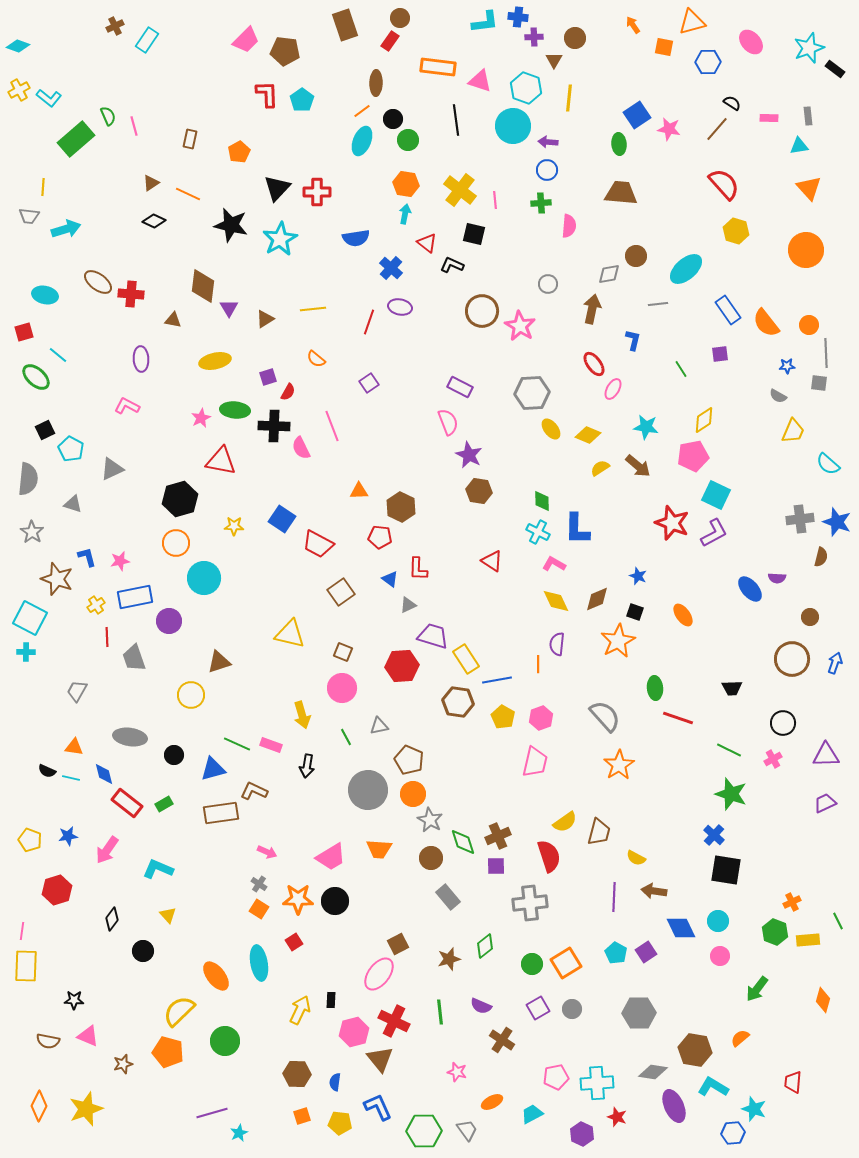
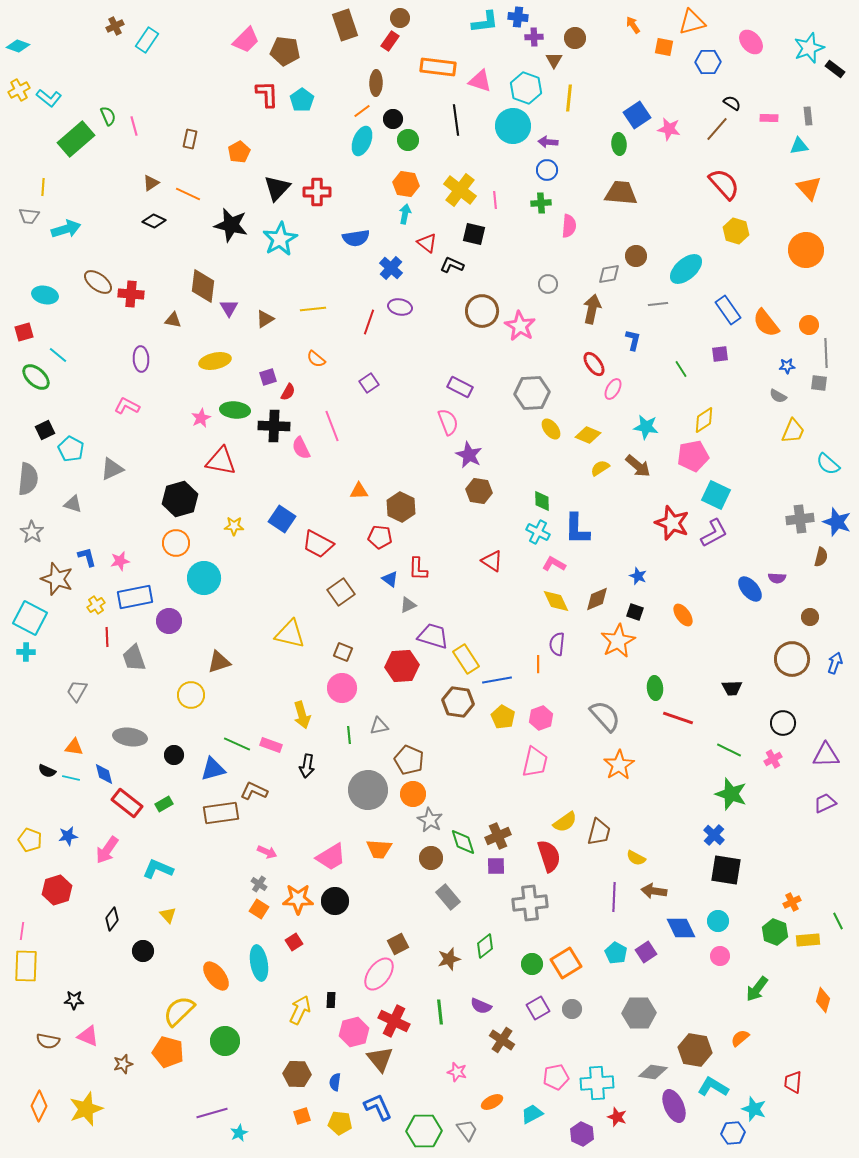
green line at (346, 737): moved 3 px right, 2 px up; rotated 24 degrees clockwise
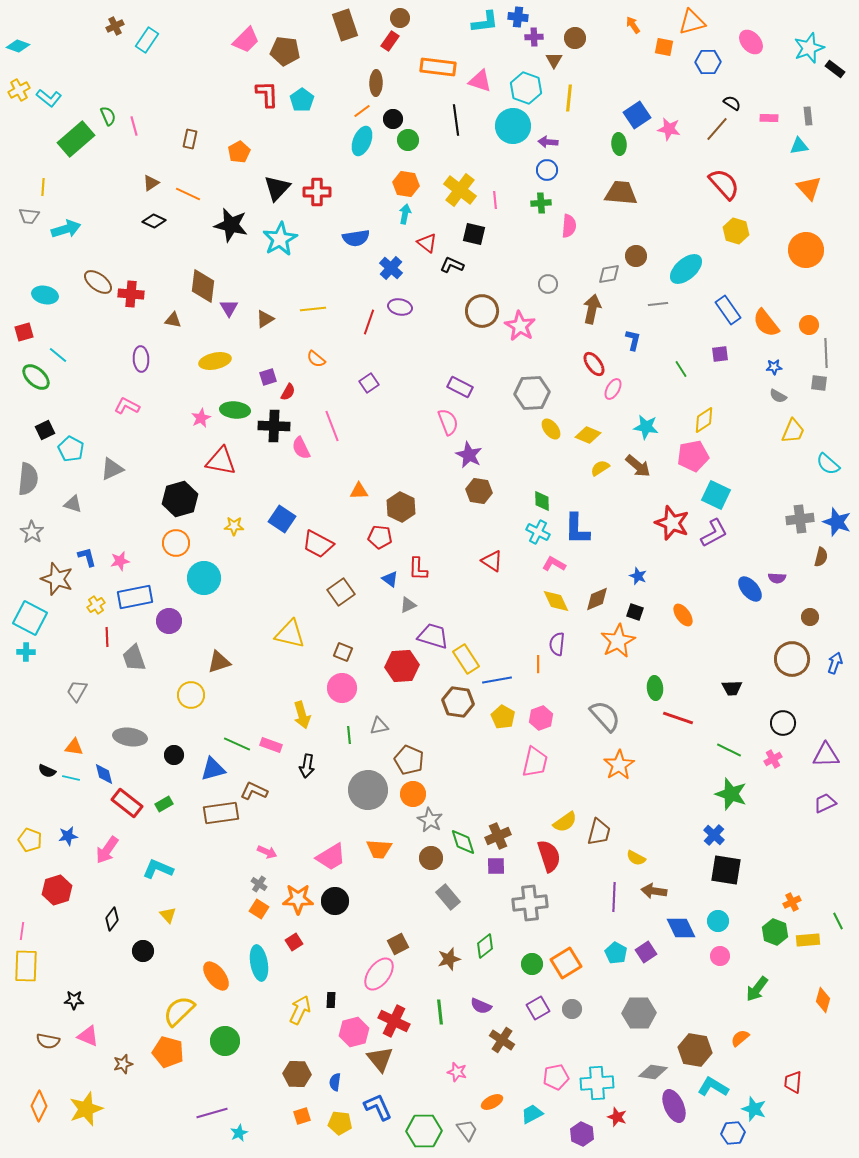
blue star at (787, 366): moved 13 px left, 1 px down
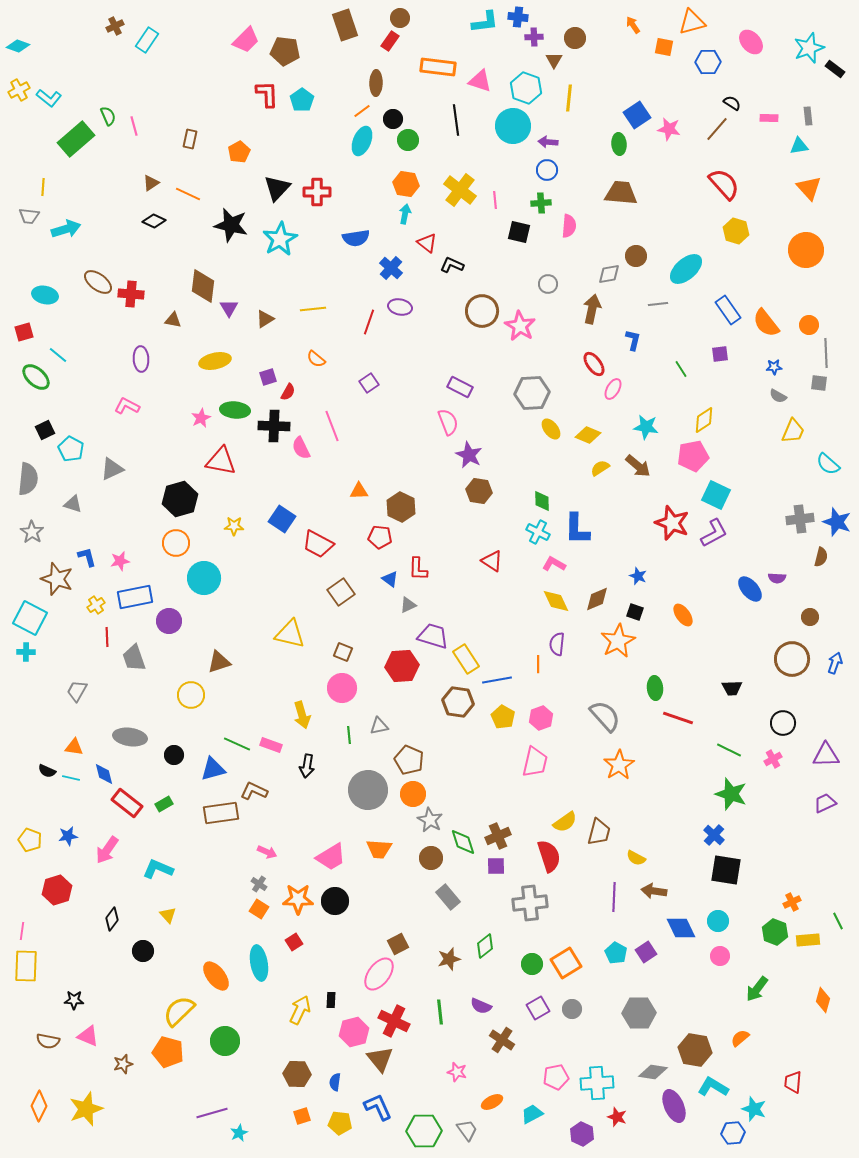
black square at (474, 234): moved 45 px right, 2 px up
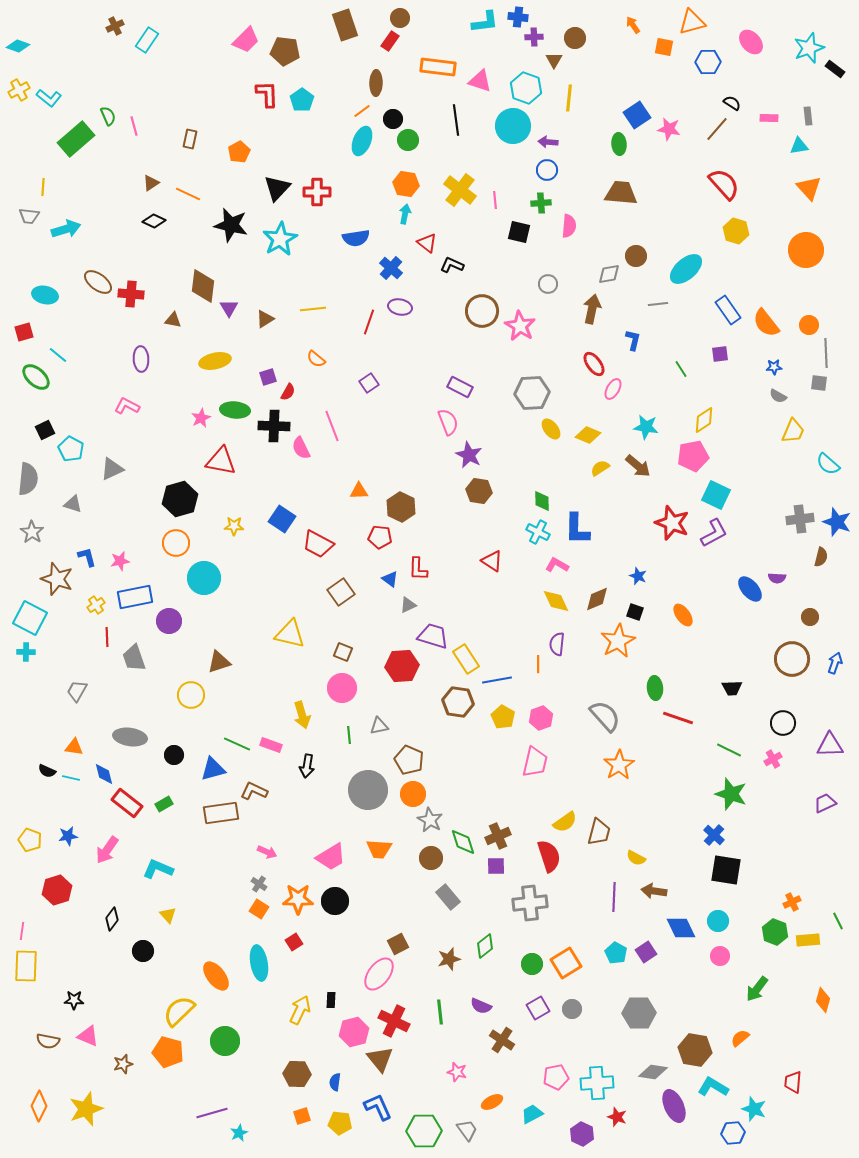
pink L-shape at (554, 564): moved 3 px right, 1 px down
purple triangle at (826, 755): moved 4 px right, 10 px up
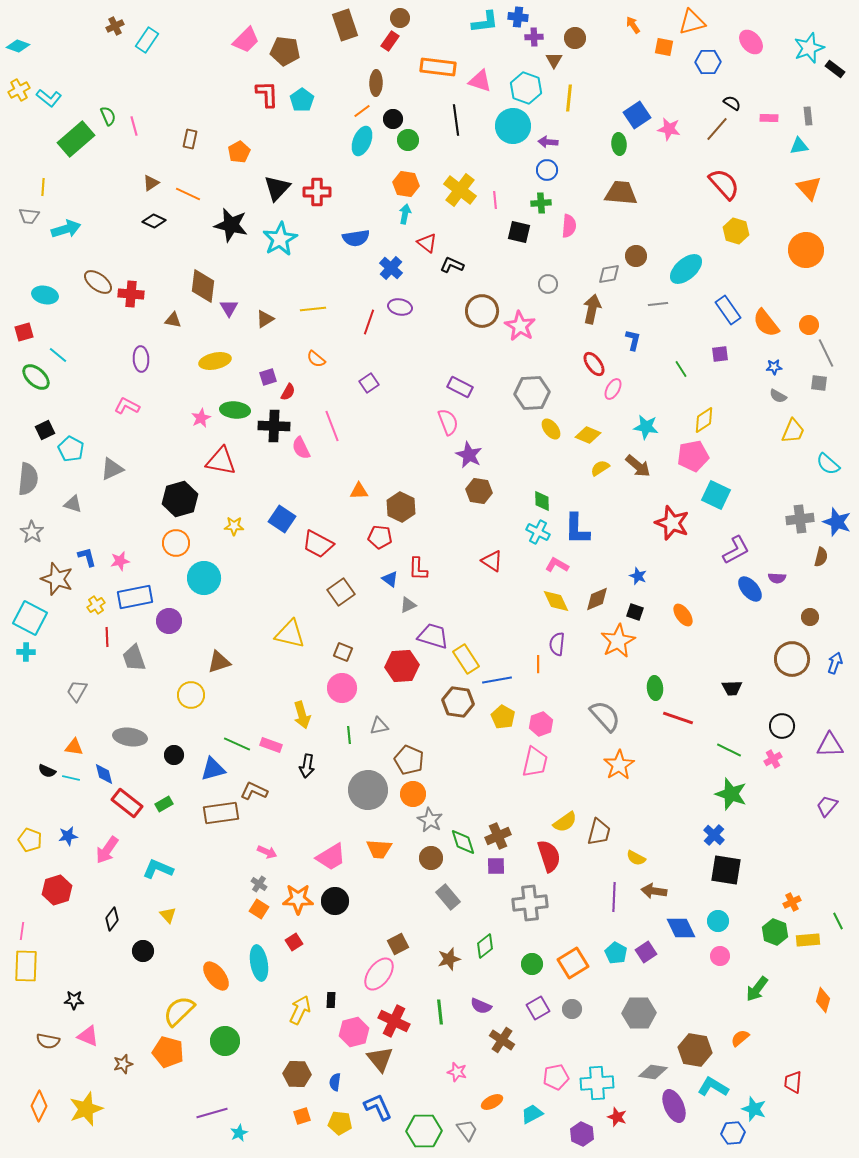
gray line at (826, 353): rotated 24 degrees counterclockwise
purple L-shape at (714, 533): moved 22 px right, 17 px down
pink hexagon at (541, 718): moved 6 px down
black circle at (783, 723): moved 1 px left, 3 px down
purple trapezoid at (825, 803): moved 2 px right, 3 px down; rotated 25 degrees counterclockwise
orange square at (566, 963): moved 7 px right
